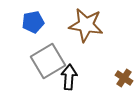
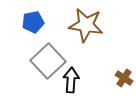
gray square: rotated 12 degrees counterclockwise
black arrow: moved 2 px right, 3 px down
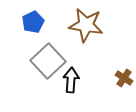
blue pentagon: rotated 15 degrees counterclockwise
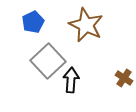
brown star: rotated 16 degrees clockwise
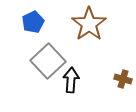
brown star: moved 3 px right, 1 px up; rotated 12 degrees clockwise
brown cross: moved 1 px left, 1 px down; rotated 18 degrees counterclockwise
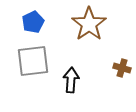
gray square: moved 15 px left; rotated 36 degrees clockwise
brown cross: moved 1 px left, 11 px up
